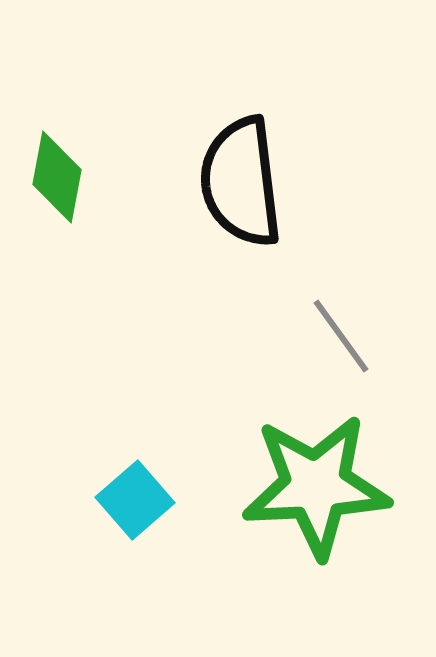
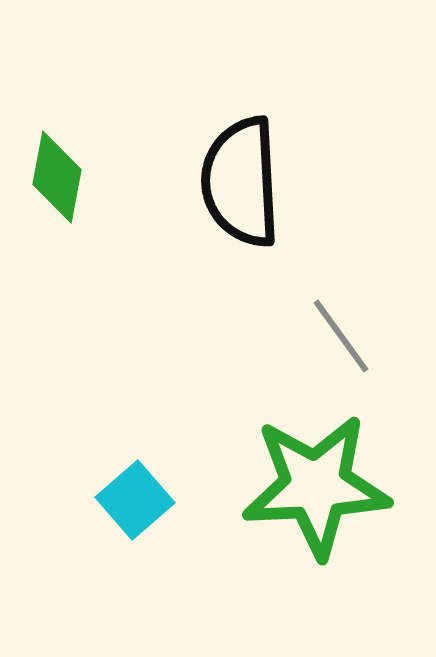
black semicircle: rotated 4 degrees clockwise
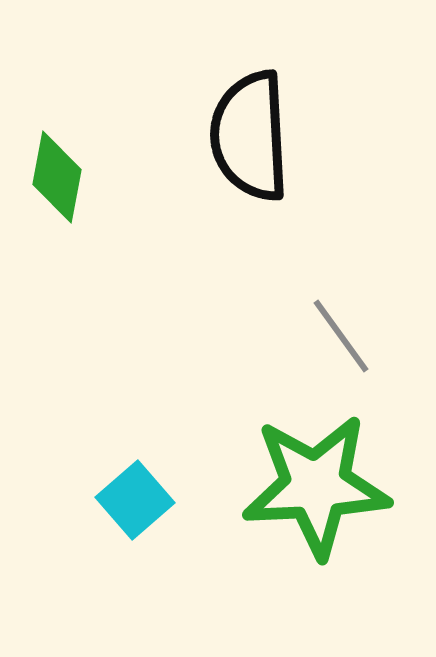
black semicircle: moved 9 px right, 46 px up
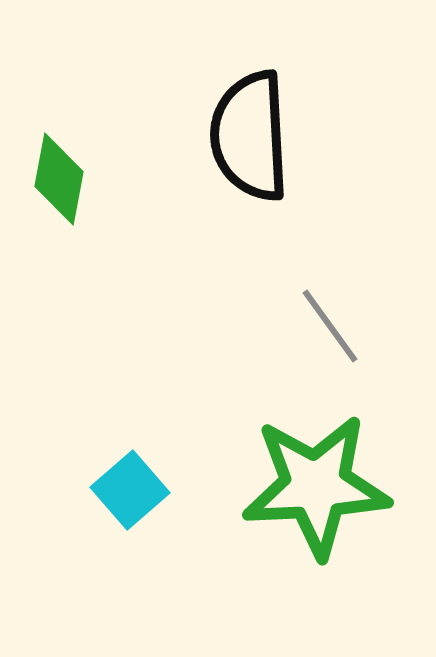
green diamond: moved 2 px right, 2 px down
gray line: moved 11 px left, 10 px up
cyan square: moved 5 px left, 10 px up
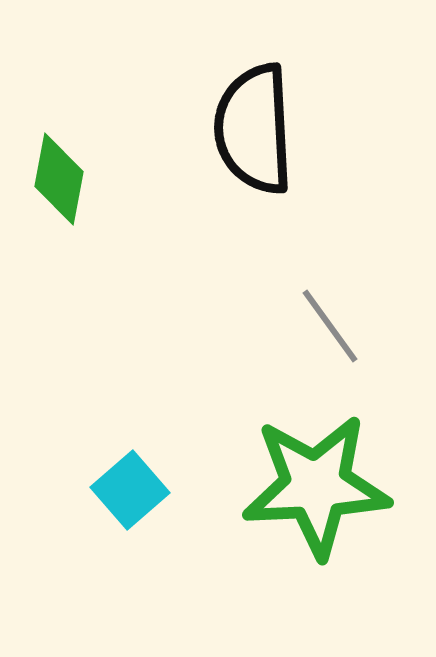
black semicircle: moved 4 px right, 7 px up
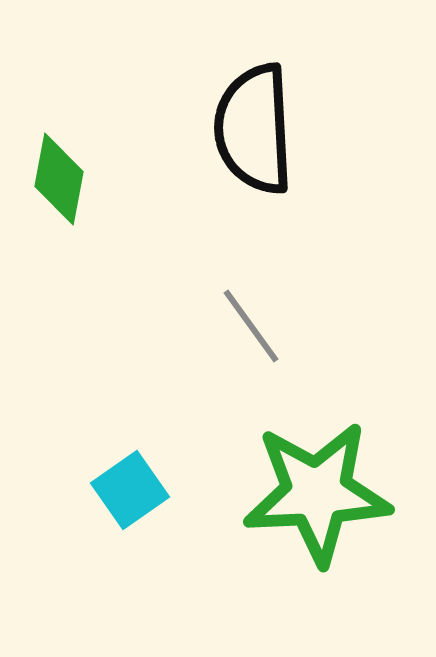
gray line: moved 79 px left
green star: moved 1 px right, 7 px down
cyan square: rotated 6 degrees clockwise
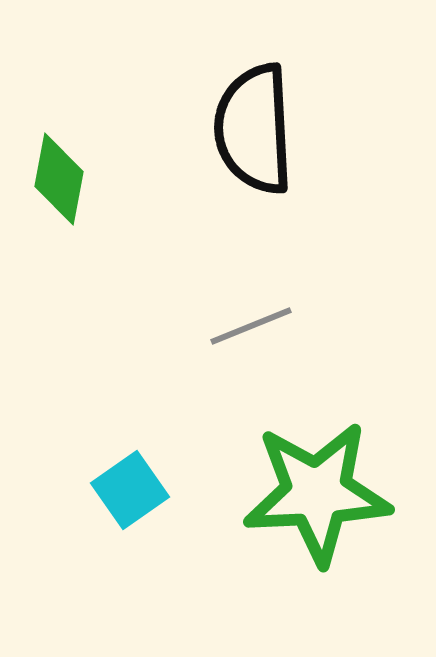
gray line: rotated 76 degrees counterclockwise
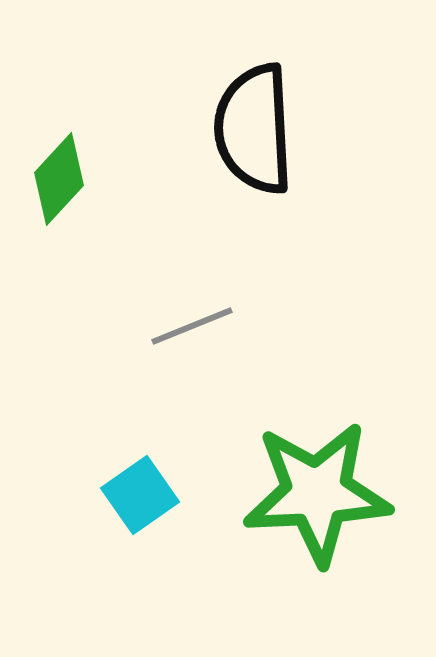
green diamond: rotated 32 degrees clockwise
gray line: moved 59 px left
cyan square: moved 10 px right, 5 px down
